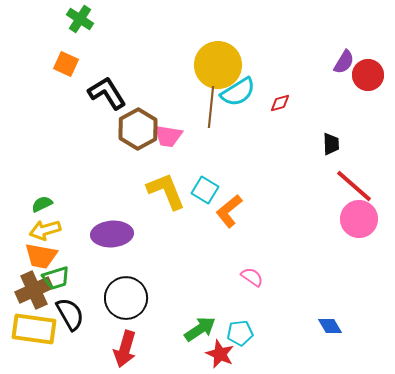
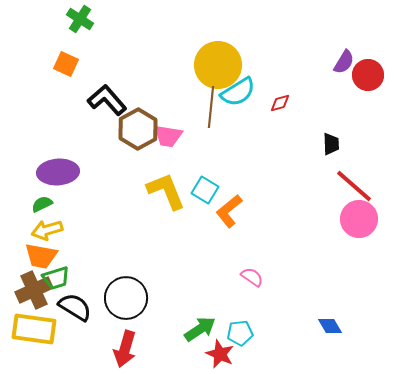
black L-shape: moved 7 px down; rotated 9 degrees counterclockwise
yellow arrow: moved 2 px right
purple ellipse: moved 54 px left, 62 px up
black semicircle: moved 5 px right, 7 px up; rotated 28 degrees counterclockwise
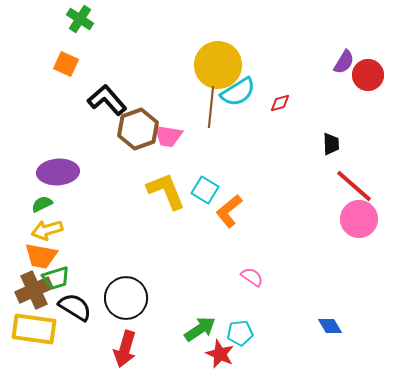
brown hexagon: rotated 9 degrees clockwise
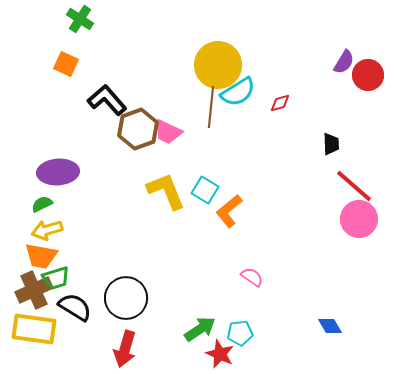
pink trapezoid: moved 4 px up; rotated 16 degrees clockwise
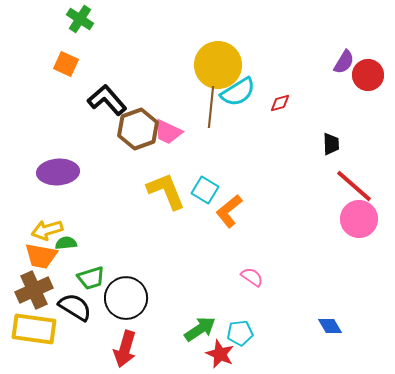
green semicircle: moved 24 px right, 39 px down; rotated 20 degrees clockwise
green trapezoid: moved 35 px right
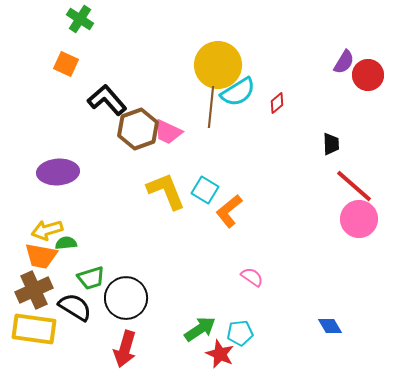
red diamond: moved 3 px left; rotated 25 degrees counterclockwise
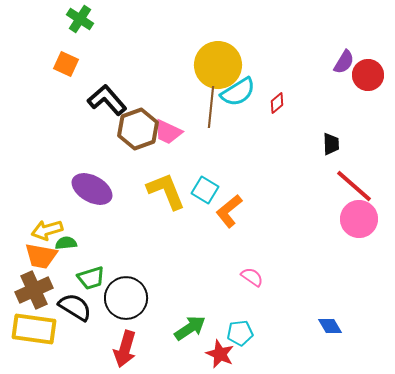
purple ellipse: moved 34 px right, 17 px down; rotated 33 degrees clockwise
green arrow: moved 10 px left, 1 px up
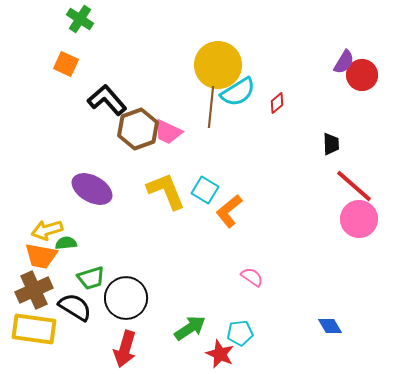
red circle: moved 6 px left
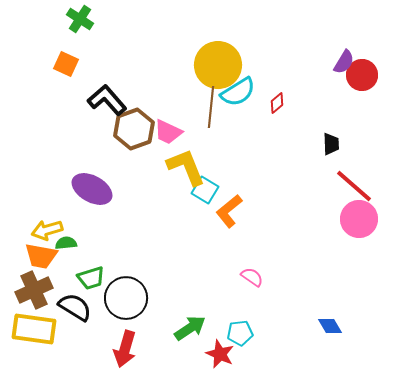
brown hexagon: moved 4 px left
yellow L-shape: moved 20 px right, 24 px up
